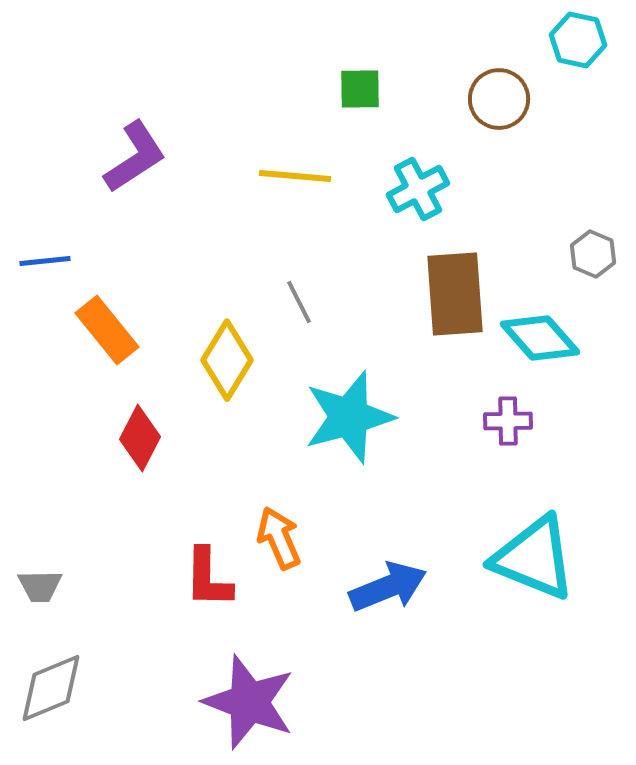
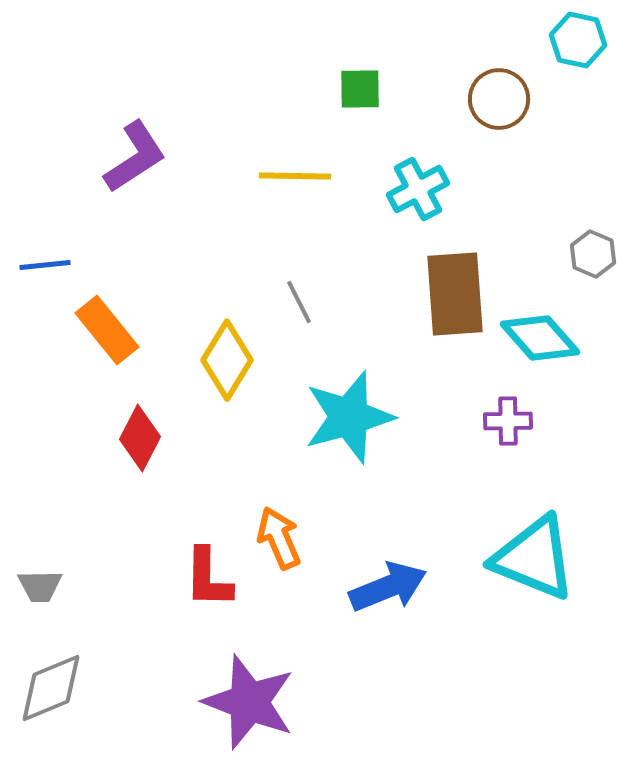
yellow line: rotated 4 degrees counterclockwise
blue line: moved 4 px down
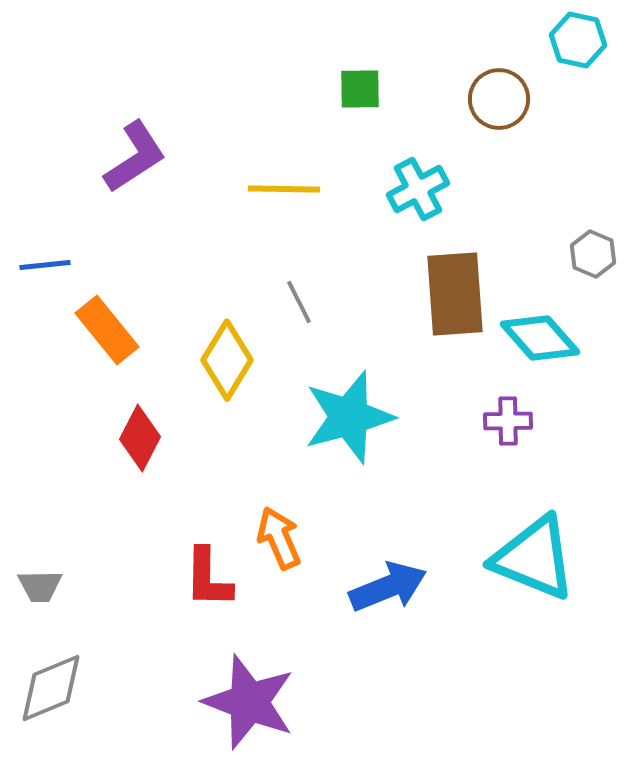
yellow line: moved 11 px left, 13 px down
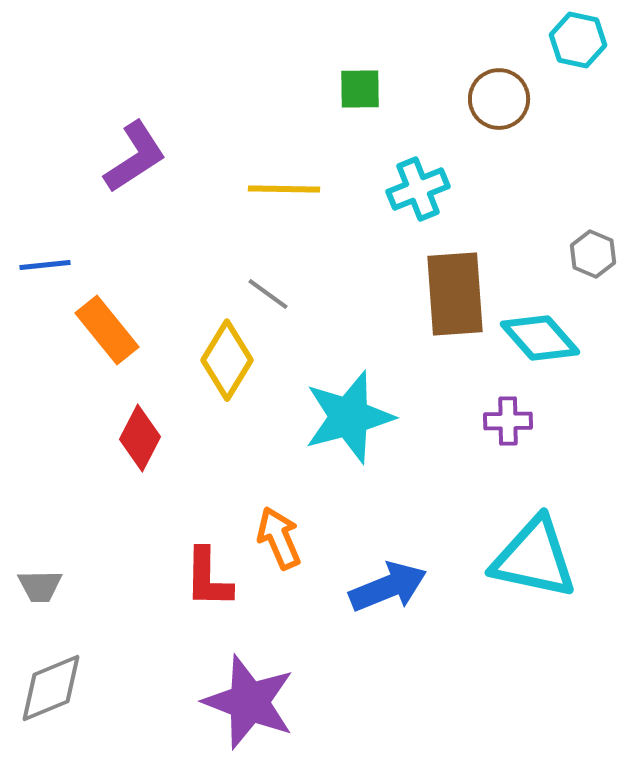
cyan cross: rotated 6 degrees clockwise
gray line: moved 31 px left, 8 px up; rotated 27 degrees counterclockwise
cyan triangle: rotated 10 degrees counterclockwise
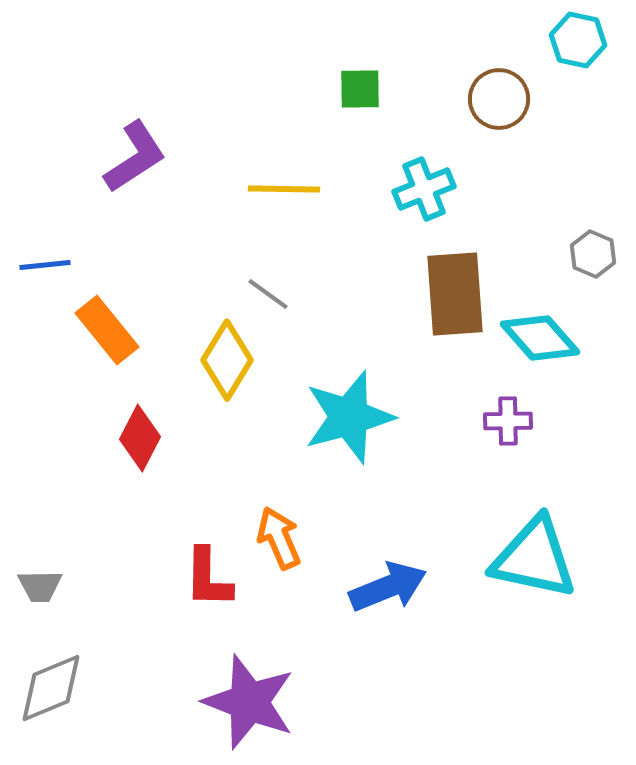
cyan cross: moved 6 px right
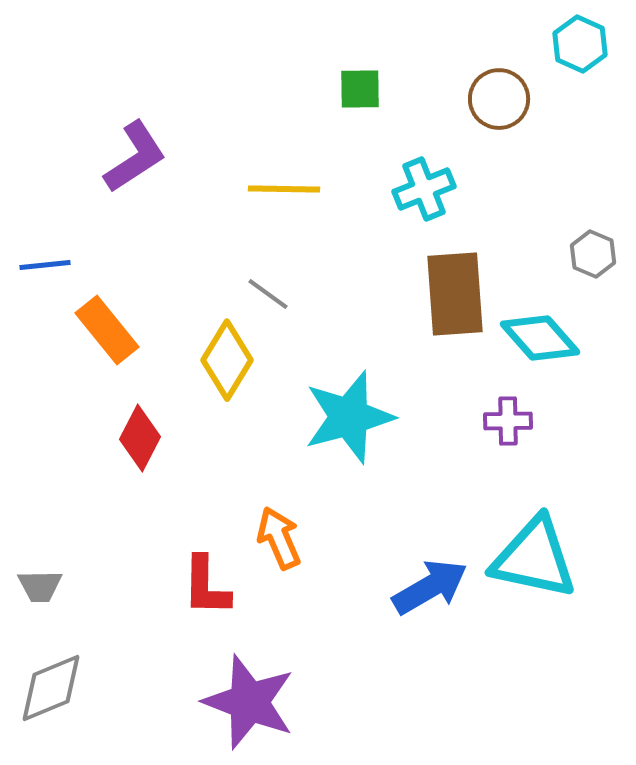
cyan hexagon: moved 2 px right, 4 px down; rotated 12 degrees clockwise
red L-shape: moved 2 px left, 8 px down
blue arrow: moved 42 px right; rotated 8 degrees counterclockwise
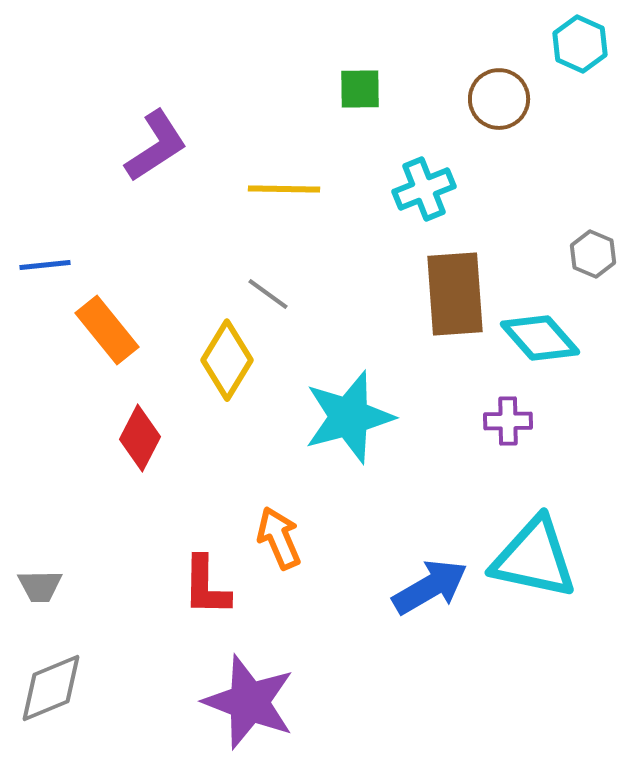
purple L-shape: moved 21 px right, 11 px up
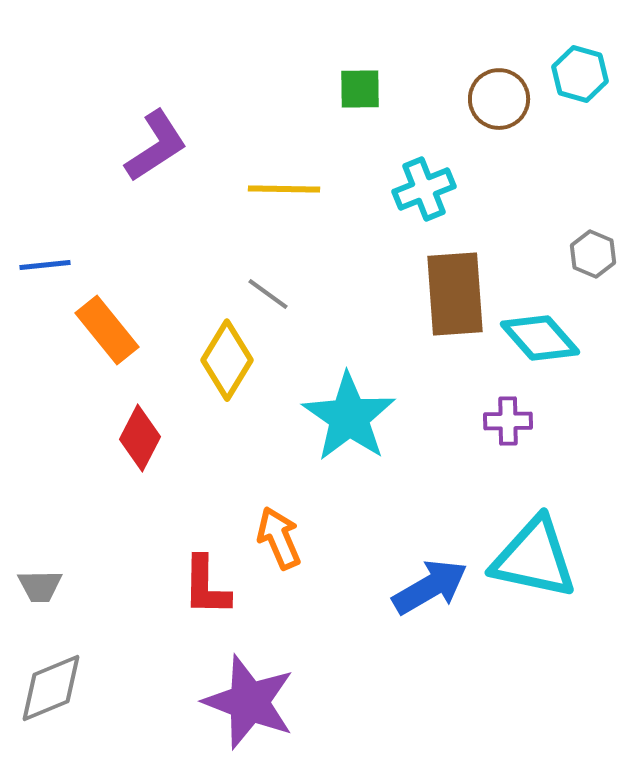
cyan hexagon: moved 30 px down; rotated 8 degrees counterclockwise
cyan star: rotated 22 degrees counterclockwise
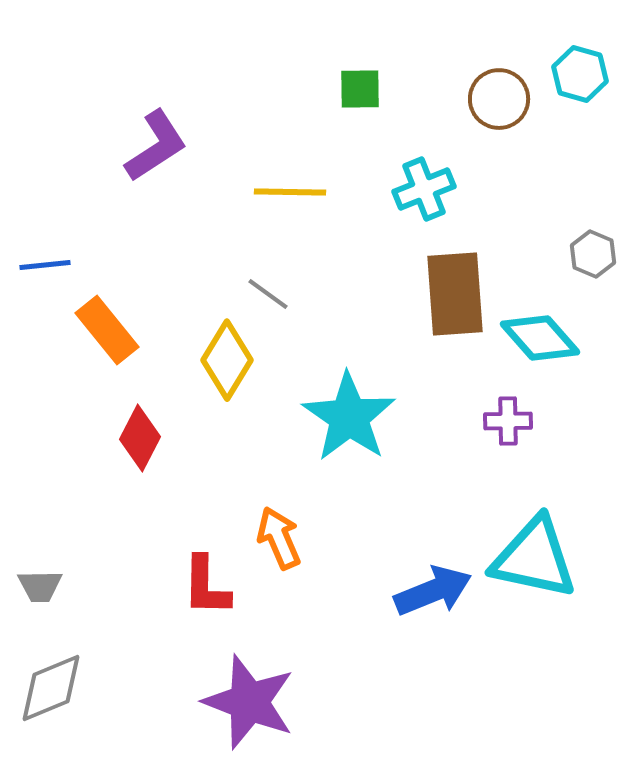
yellow line: moved 6 px right, 3 px down
blue arrow: moved 3 px right, 4 px down; rotated 8 degrees clockwise
